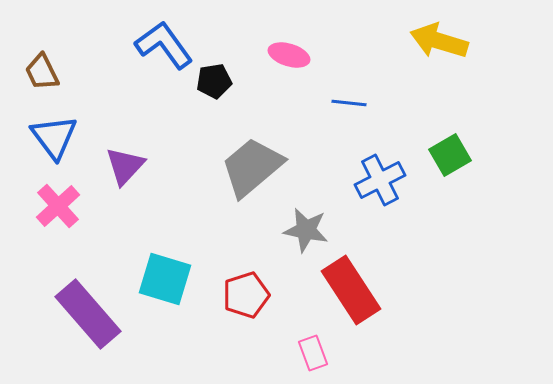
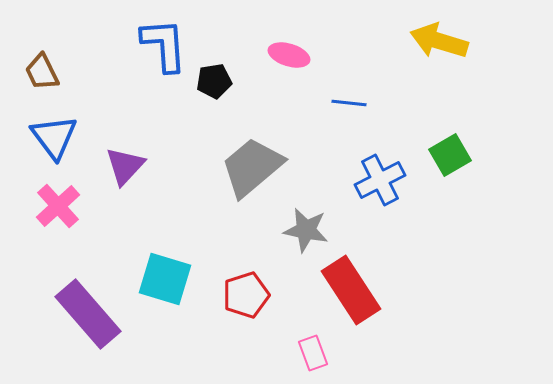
blue L-shape: rotated 32 degrees clockwise
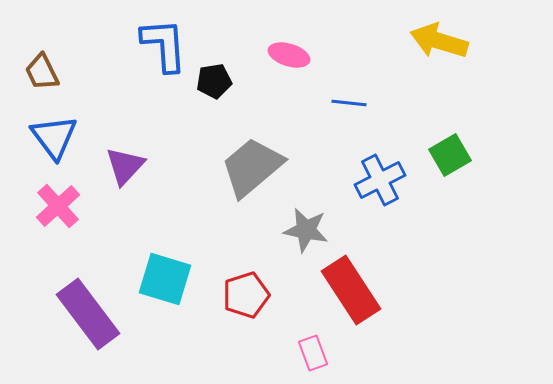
purple rectangle: rotated 4 degrees clockwise
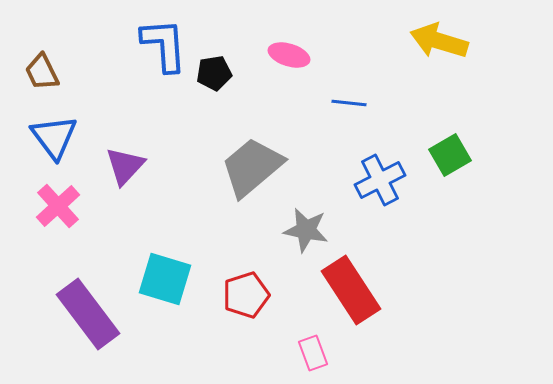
black pentagon: moved 8 px up
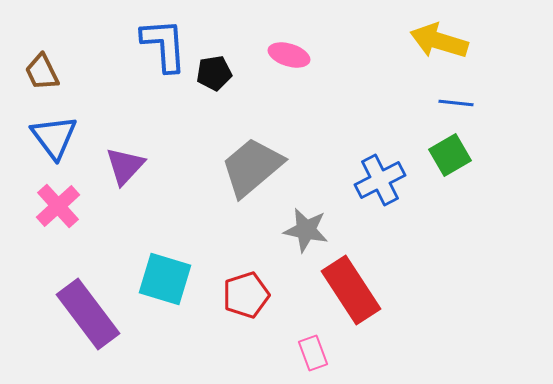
blue line: moved 107 px right
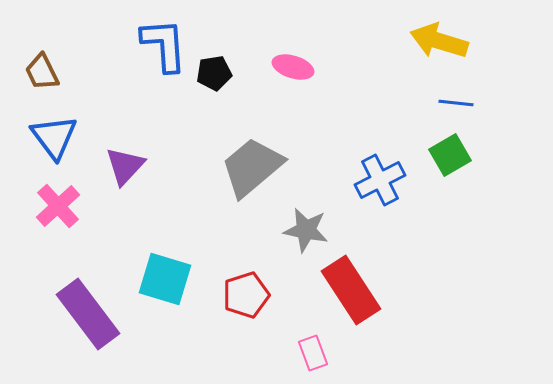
pink ellipse: moved 4 px right, 12 px down
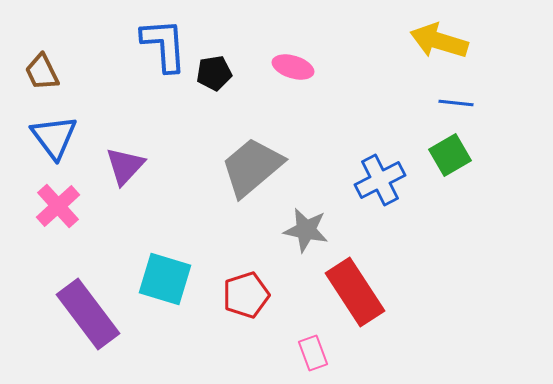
red rectangle: moved 4 px right, 2 px down
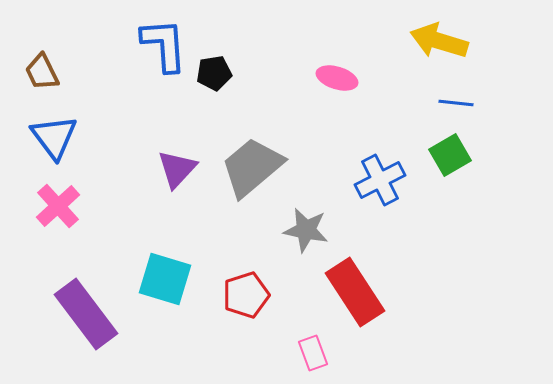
pink ellipse: moved 44 px right, 11 px down
purple triangle: moved 52 px right, 3 px down
purple rectangle: moved 2 px left
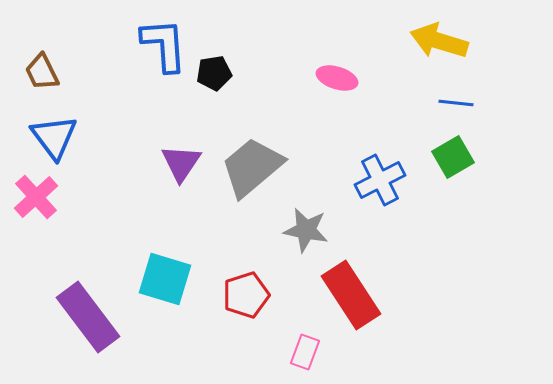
green square: moved 3 px right, 2 px down
purple triangle: moved 4 px right, 6 px up; rotated 9 degrees counterclockwise
pink cross: moved 22 px left, 9 px up
red rectangle: moved 4 px left, 3 px down
purple rectangle: moved 2 px right, 3 px down
pink rectangle: moved 8 px left, 1 px up; rotated 40 degrees clockwise
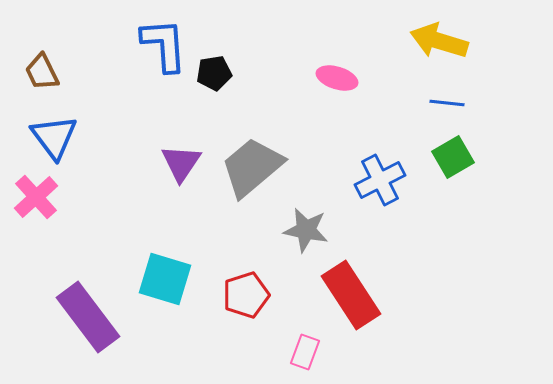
blue line: moved 9 px left
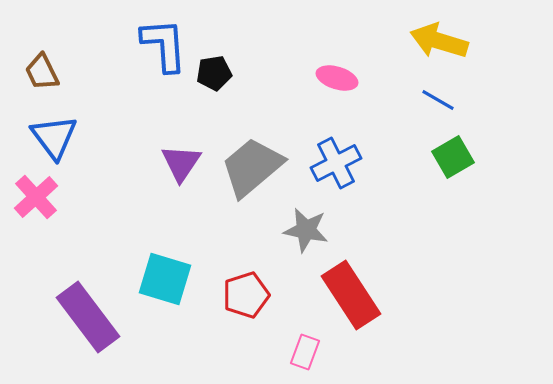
blue line: moved 9 px left, 3 px up; rotated 24 degrees clockwise
blue cross: moved 44 px left, 17 px up
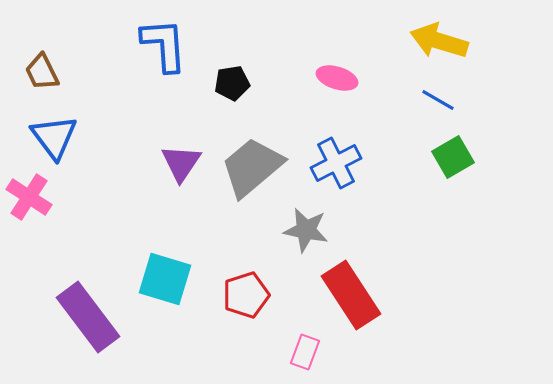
black pentagon: moved 18 px right, 10 px down
pink cross: moved 7 px left; rotated 15 degrees counterclockwise
